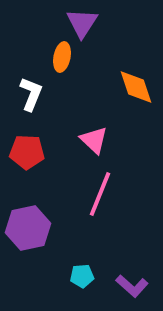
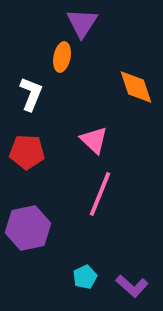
cyan pentagon: moved 3 px right, 1 px down; rotated 20 degrees counterclockwise
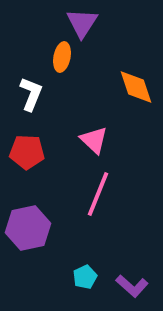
pink line: moved 2 px left
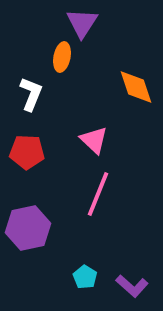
cyan pentagon: rotated 15 degrees counterclockwise
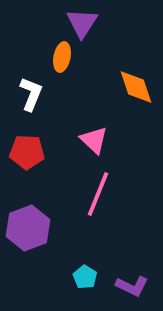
purple hexagon: rotated 9 degrees counterclockwise
purple L-shape: rotated 16 degrees counterclockwise
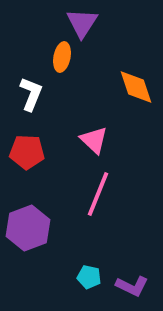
cyan pentagon: moved 4 px right; rotated 20 degrees counterclockwise
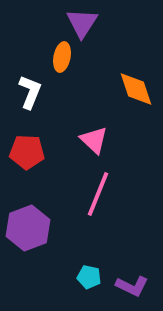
orange diamond: moved 2 px down
white L-shape: moved 1 px left, 2 px up
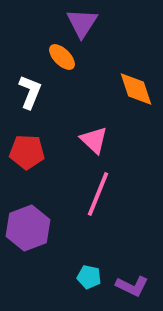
orange ellipse: rotated 56 degrees counterclockwise
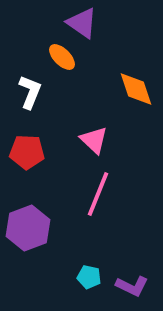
purple triangle: rotated 28 degrees counterclockwise
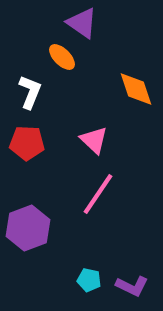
red pentagon: moved 9 px up
pink line: rotated 12 degrees clockwise
cyan pentagon: moved 3 px down
